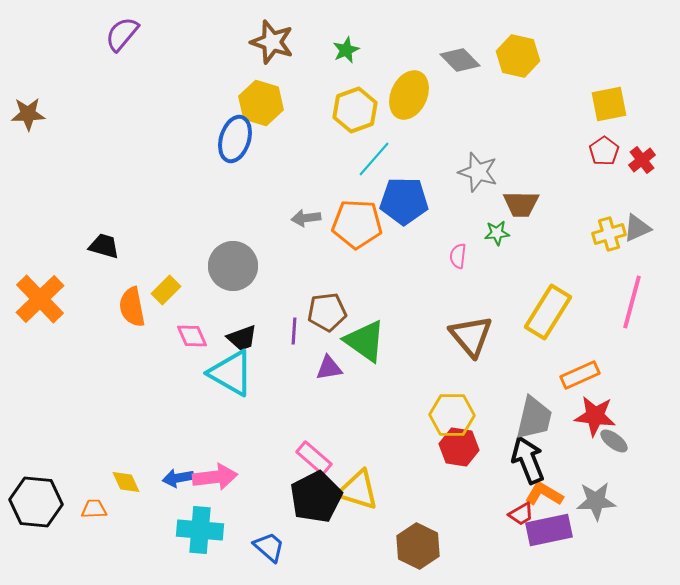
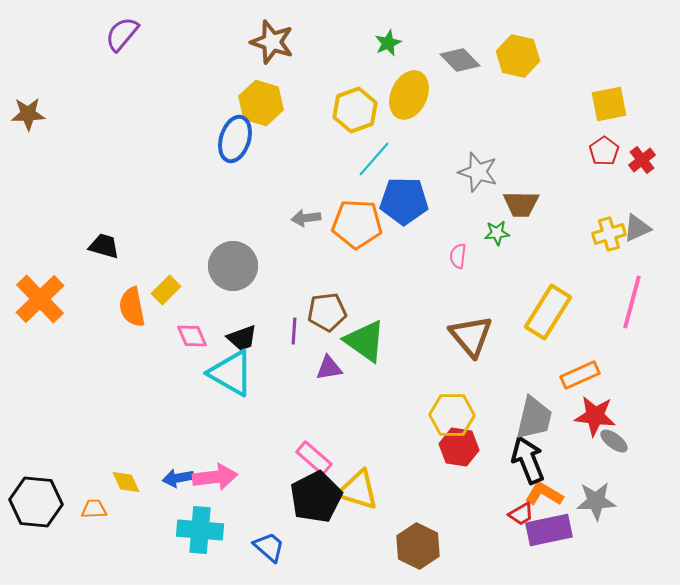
green star at (346, 50): moved 42 px right, 7 px up
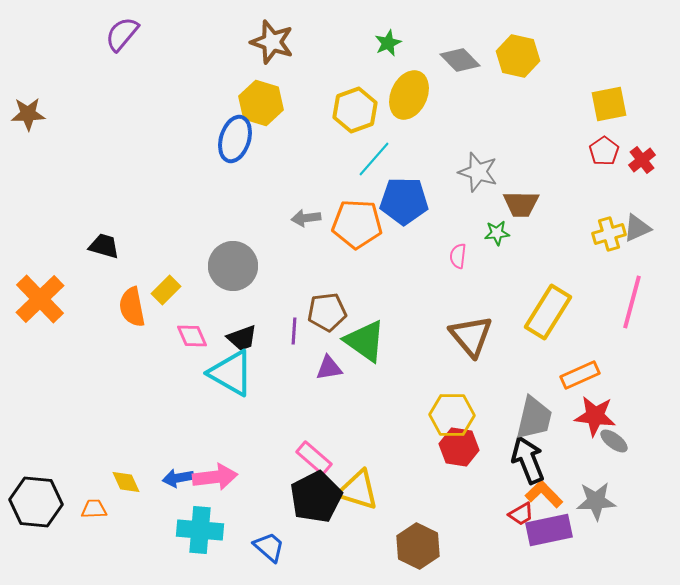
orange L-shape at (544, 494): rotated 15 degrees clockwise
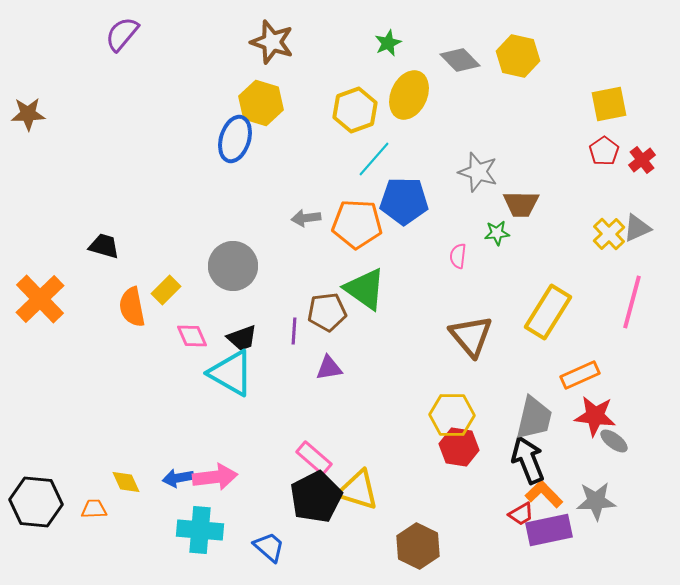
yellow cross at (609, 234): rotated 28 degrees counterclockwise
green triangle at (365, 341): moved 52 px up
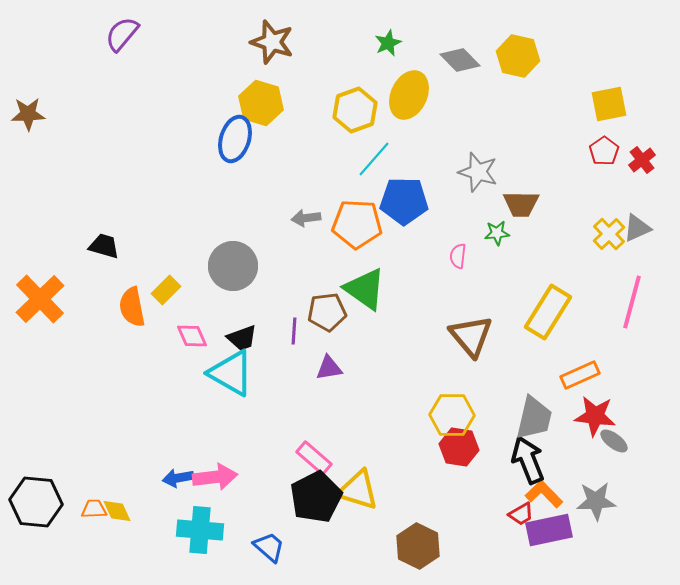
yellow diamond at (126, 482): moved 9 px left, 29 px down
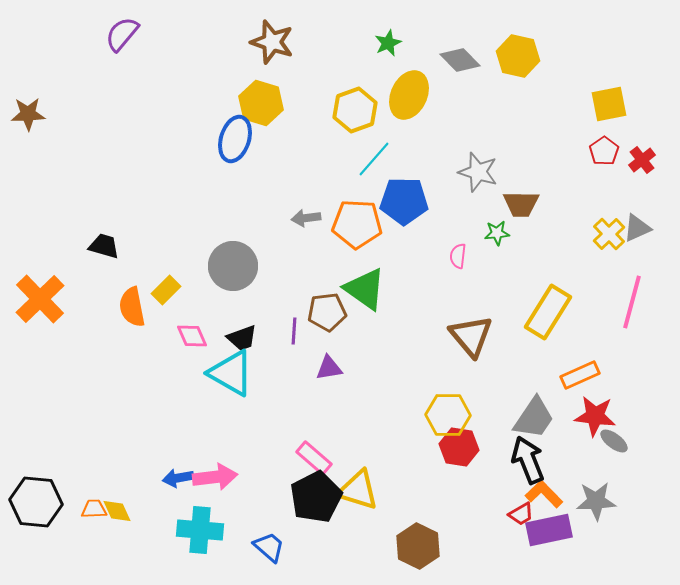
yellow hexagon at (452, 415): moved 4 px left
gray trapezoid at (534, 418): rotated 21 degrees clockwise
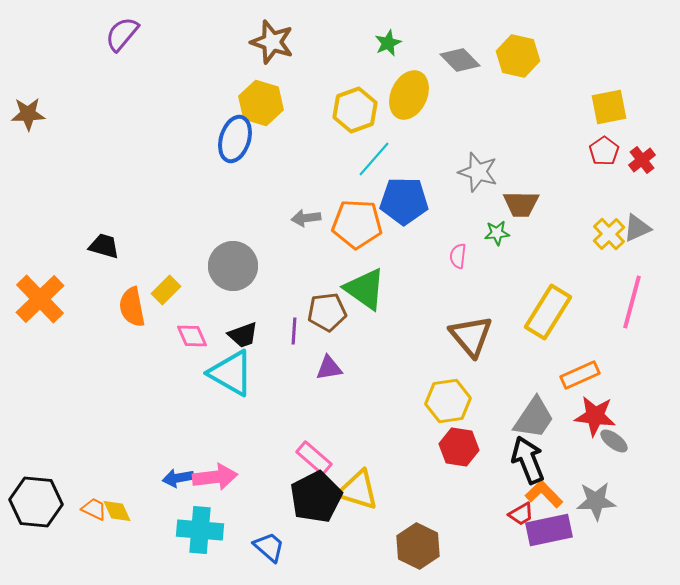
yellow square at (609, 104): moved 3 px down
black trapezoid at (242, 338): moved 1 px right, 3 px up
yellow hexagon at (448, 415): moved 14 px up; rotated 9 degrees counterclockwise
orange trapezoid at (94, 509): rotated 28 degrees clockwise
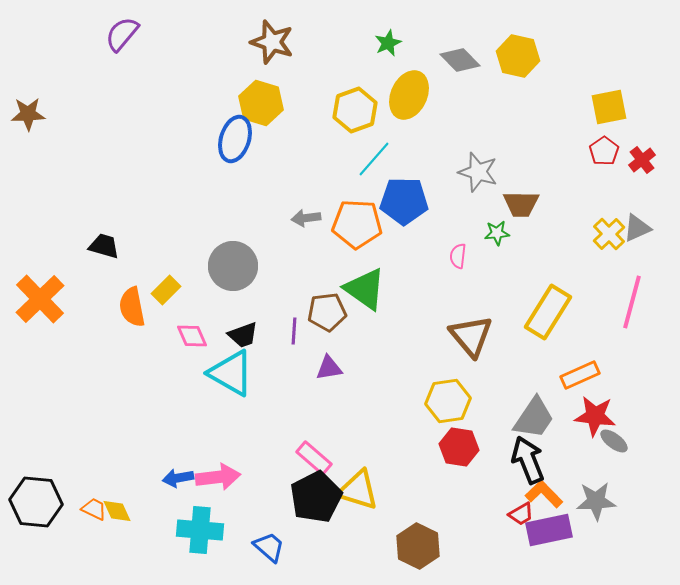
pink arrow at (215, 477): moved 3 px right
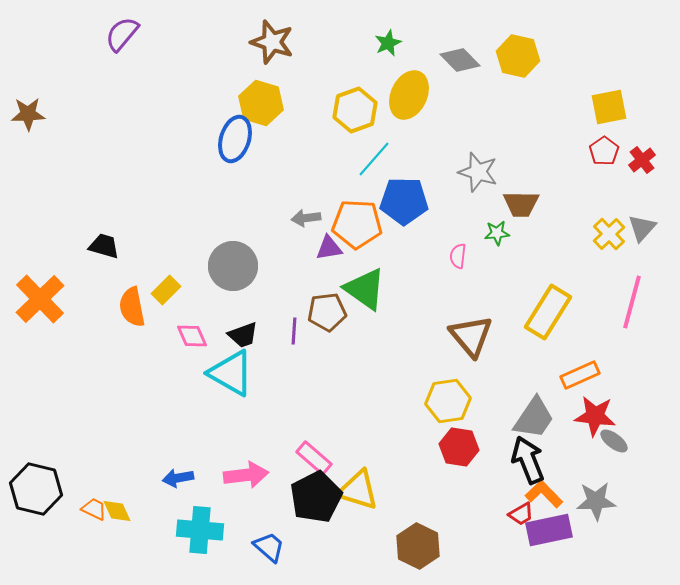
gray triangle at (637, 228): moved 5 px right; rotated 24 degrees counterclockwise
purple triangle at (329, 368): moved 120 px up
pink arrow at (218, 477): moved 28 px right, 2 px up
black hexagon at (36, 502): moved 13 px up; rotated 9 degrees clockwise
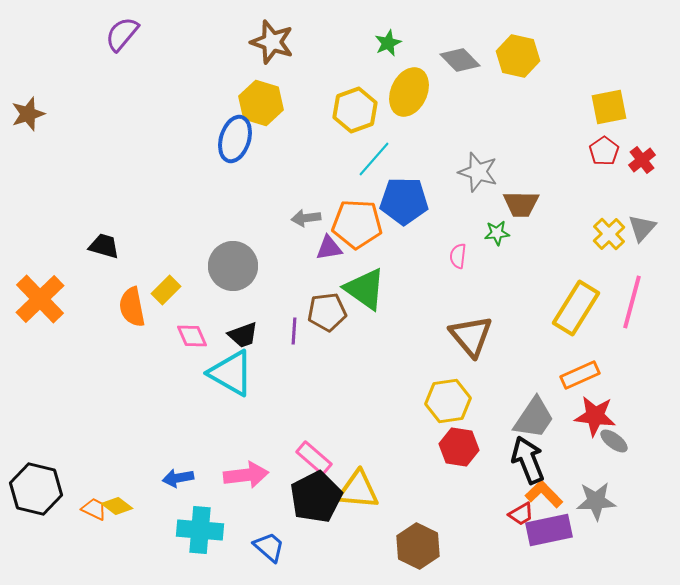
yellow ellipse at (409, 95): moved 3 px up
brown star at (28, 114): rotated 16 degrees counterclockwise
yellow rectangle at (548, 312): moved 28 px right, 4 px up
yellow triangle at (358, 490): rotated 12 degrees counterclockwise
yellow diamond at (117, 511): moved 5 px up; rotated 28 degrees counterclockwise
